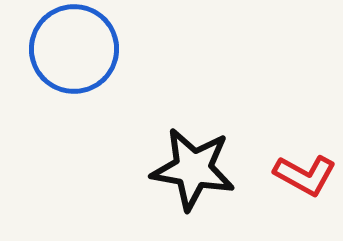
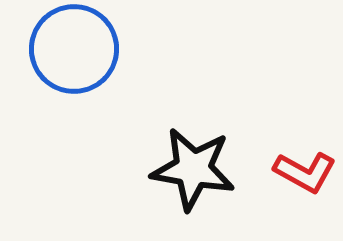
red L-shape: moved 3 px up
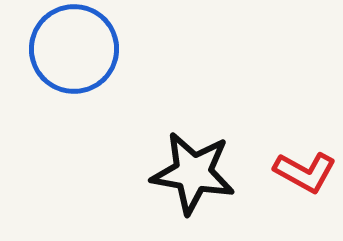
black star: moved 4 px down
